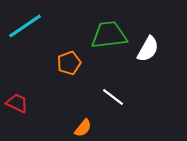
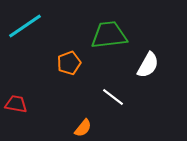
white semicircle: moved 16 px down
red trapezoid: moved 1 px left, 1 px down; rotated 15 degrees counterclockwise
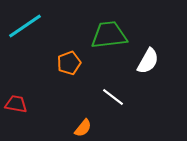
white semicircle: moved 4 px up
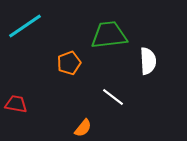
white semicircle: rotated 32 degrees counterclockwise
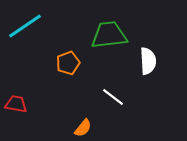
orange pentagon: moved 1 px left
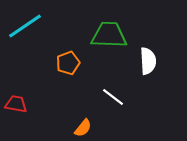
green trapezoid: rotated 9 degrees clockwise
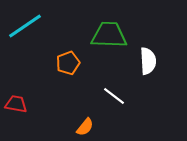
white line: moved 1 px right, 1 px up
orange semicircle: moved 2 px right, 1 px up
